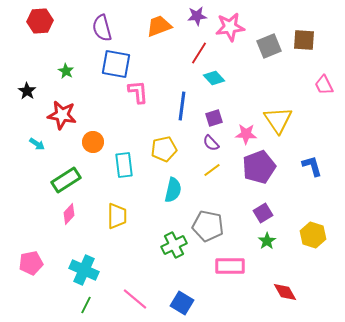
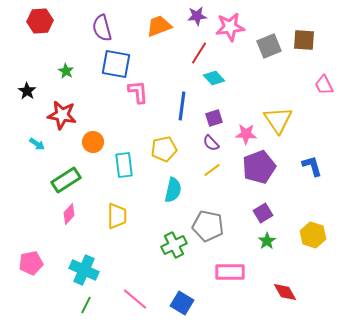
pink rectangle at (230, 266): moved 6 px down
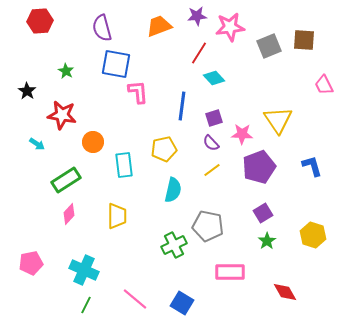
pink star at (246, 134): moved 4 px left
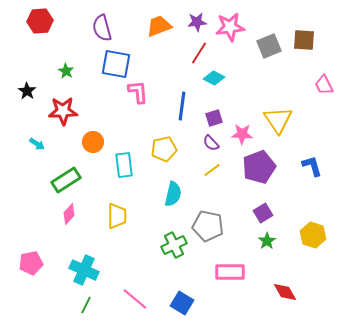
purple star at (197, 16): moved 6 px down
cyan diamond at (214, 78): rotated 20 degrees counterclockwise
red star at (62, 115): moved 1 px right, 4 px up; rotated 12 degrees counterclockwise
cyan semicircle at (173, 190): moved 4 px down
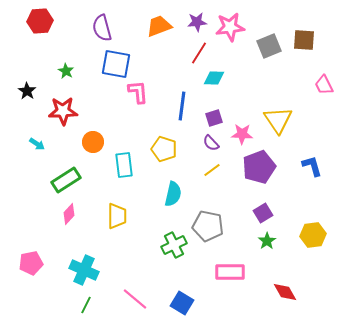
cyan diamond at (214, 78): rotated 25 degrees counterclockwise
yellow pentagon at (164, 149): rotated 30 degrees clockwise
yellow hexagon at (313, 235): rotated 25 degrees counterclockwise
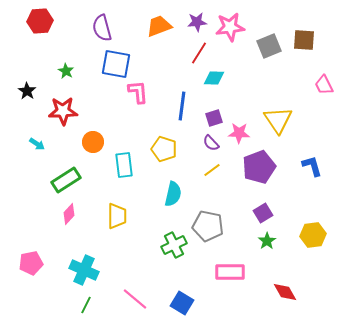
pink star at (242, 134): moved 3 px left, 1 px up
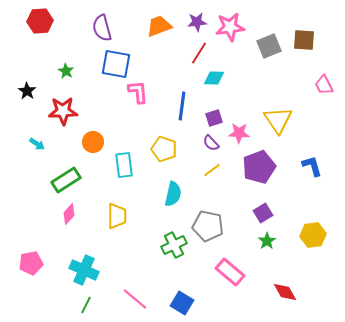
pink rectangle at (230, 272): rotated 40 degrees clockwise
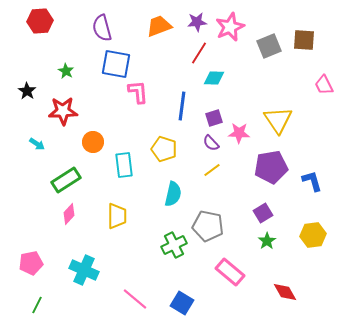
pink star at (230, 27): rotated 16 degrees counterclockwise
blue L-shape at (312, 166): moved 15 px down
purple pentagon at (259, 167): moved 12 px right; rotated 12 degrees clockwise
green line at (86, 305): moved 49 px left
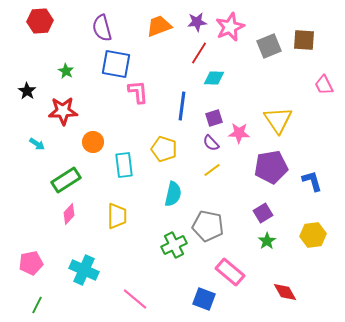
blue square at (182, 303): moved 22 px right, 4 px up; rotated 10 degrees counterclockwise
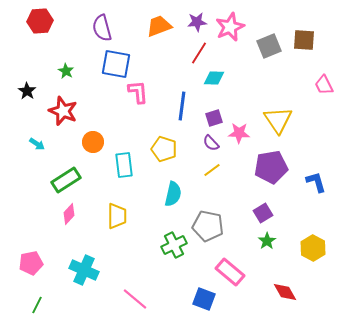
red star at (63, 111): rotated 24 degrees clockwise
blue L-shape at (312, 181): moved 4 px right, 1 px down
yellow hexagon at (313, 235): moved 13 px down; rotated 25 degrees counterclockwise
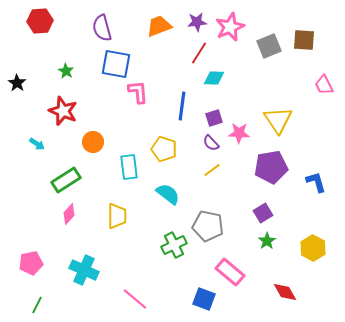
black star at (27, 91): moved 10 px left, 8 px up
cyan rectangle at (124, 165): moved 5 px right, 2 px down
cyan semicircle at (173, 194): moved 5 px left; rotated 65 degrees counterclockwise
